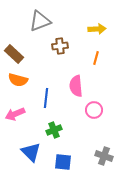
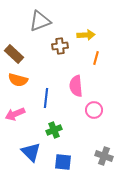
yellow arrow: moved 11 px left, 6 px down
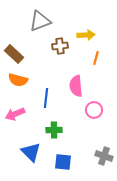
green cross: rotated 21 degrees clockwise
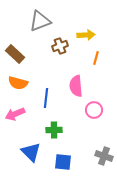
brown cross: rotated 14 degrees counterclockwise
brown rectangle: moved 1 px right
orange semicircle: moved 3 px down
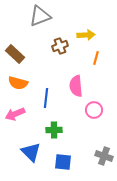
gray triangle: moved 5 px up
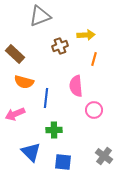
orange line: moved 2 px left, 1 px down
orange semicircle: moved 6 px right, 1 px up
gray cross: rotated 18 degrees clockwise
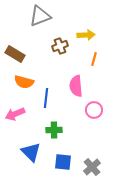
brown rectangle: rotated 12 degrees counterclockwise
gray cross: moved 12 px left, 11 px down; rotated 12 degrees clockwise
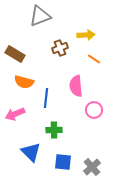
brown cross: moved 2 px down
orange line: rotated 72 degrees counterclockwise
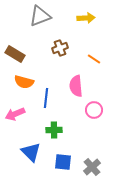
yellow arrow: moved 17 px up
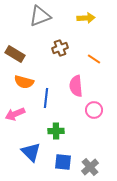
green cross: moved 2 px right, 1 px down
gray cross: moved 2 px left
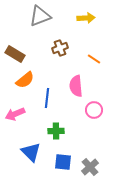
orange semicircle: moved 1 px right, 2 px up; rotated 54 degrees counterclockwise
blue line: moved 1 px right
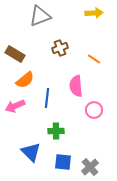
yellow arrow: moved 8 px right, 5 px up
pink arrow: moved 8 px up
